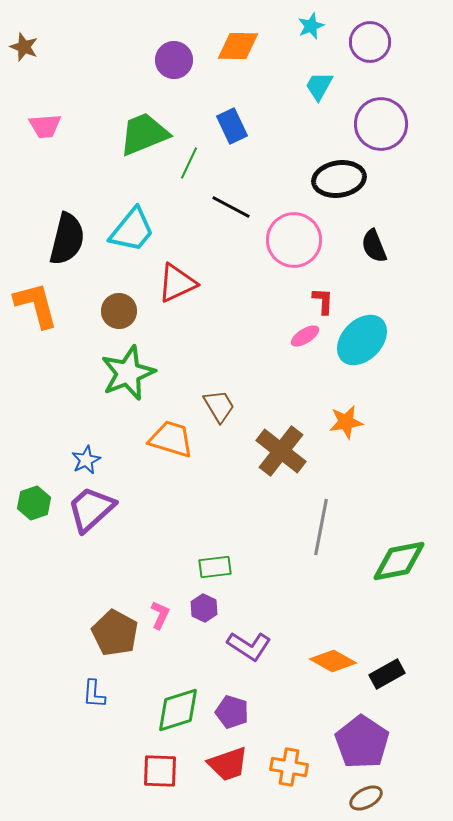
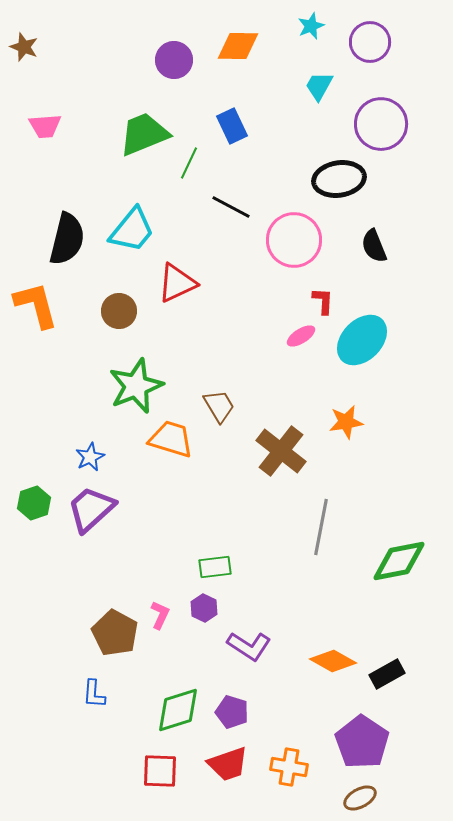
pink ellipse at (305, 336): moved 4 px left
green star at (128, 373): moved 8 px right, 13 px down
blue star at (86, 460): moved 4 px right, 3 px up
brown ellipse at (366, 798): moved 6 px left
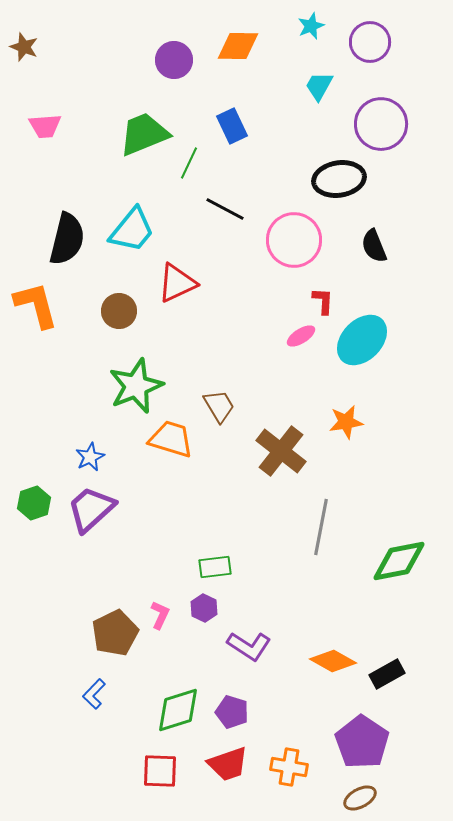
black line at (231, 207): moved 6 px left, 2 px down
brown pentagon at (115, 633): rotated 18 degrees clockwise
blue L-shape at (94, 694): rotated 40 degrees clockwise
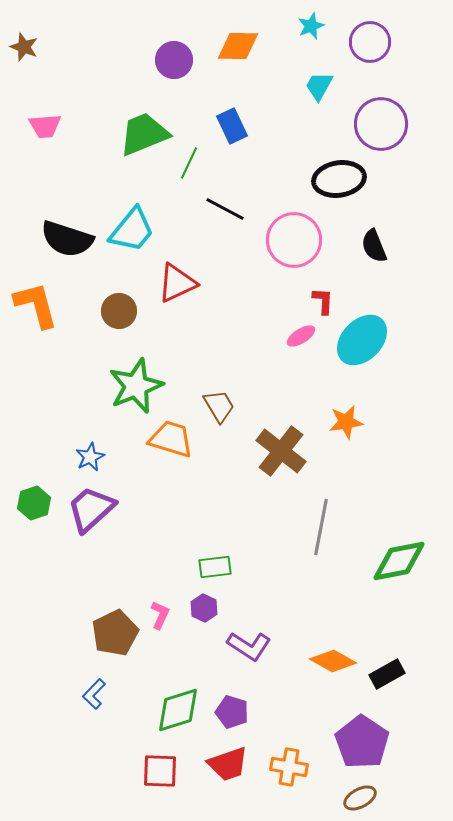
black semicircle at (67, 239): rotated 94 degrees clockwise
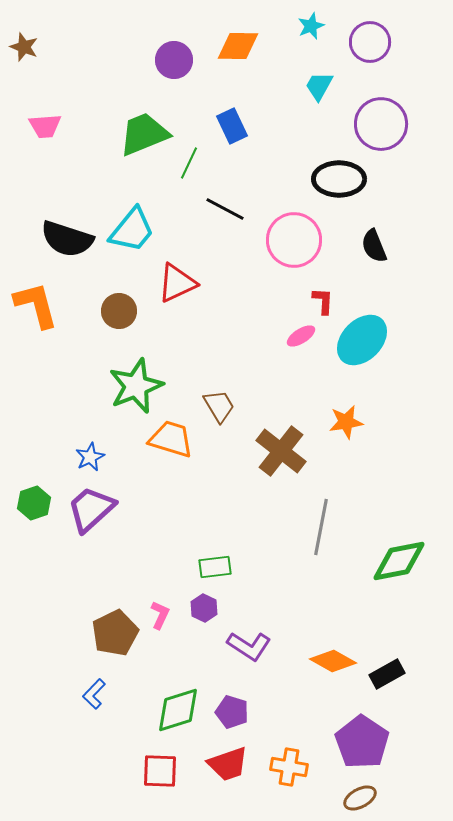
black ellipse at (339, 179): rotated 9 degrees clockwise
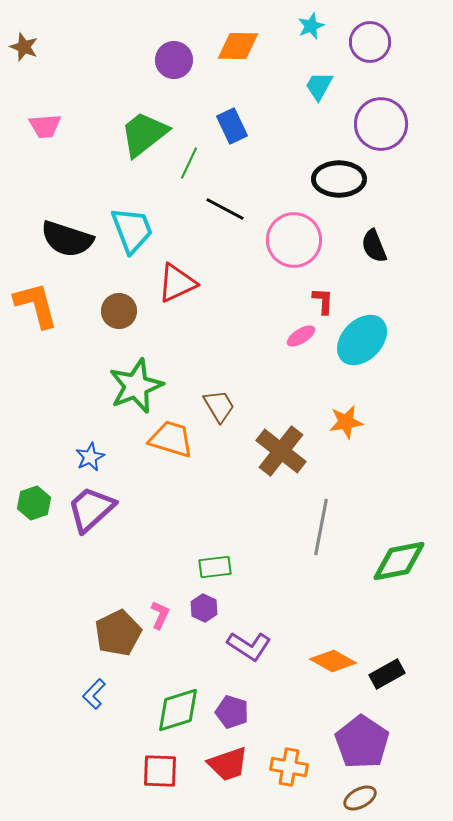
green trapezoid at (144, 134): rotated 16 degrees counterclockwise
cyan trapezoid at (132, 230): rotated 60 degrees counterclockwise
brown pentagon at (115, 633): moved 3 px right
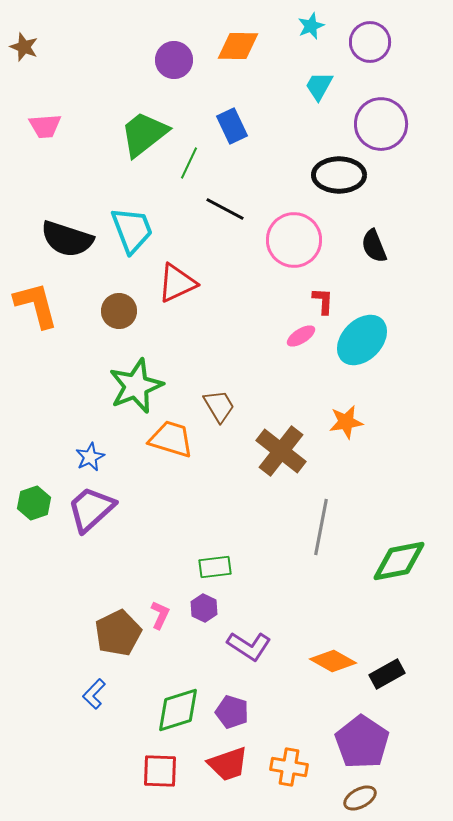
black ellipse at (339, 179): moved 4 px up
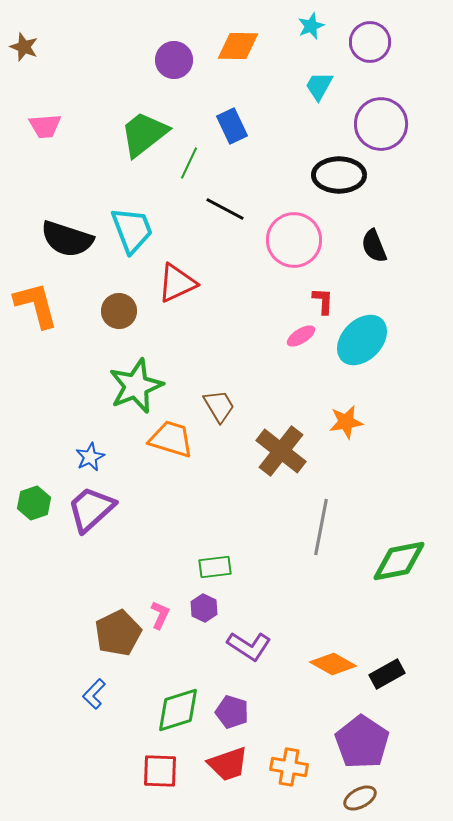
orange diamond at (333, 661): moved 3 px down
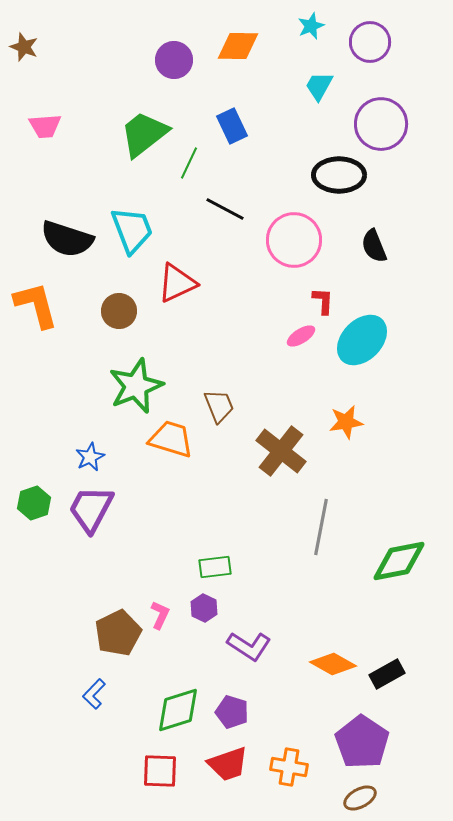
brown trapezoid at (219, 406): rotated 9 degrees clockwise
purple trapezoid at (91, 509): rotated 20 degrees counterclockwise
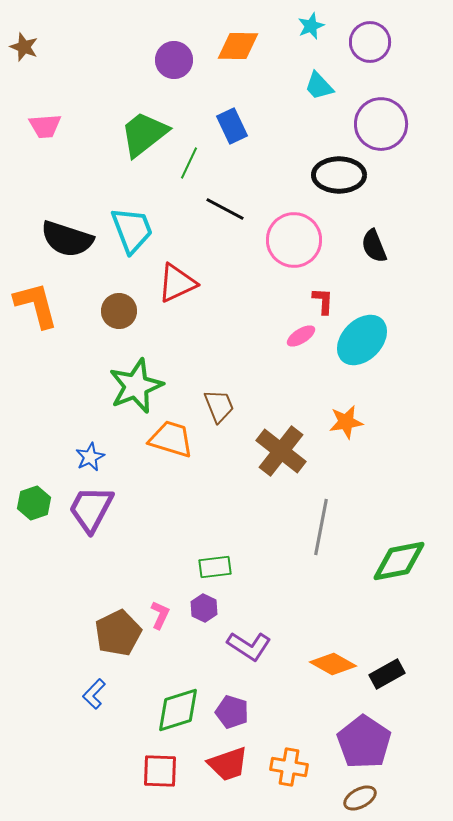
cyan trapezoid at (319, 86): rotated 72 degrees counterclockwise
purple pentagon at (362, 742): moved 2 px right
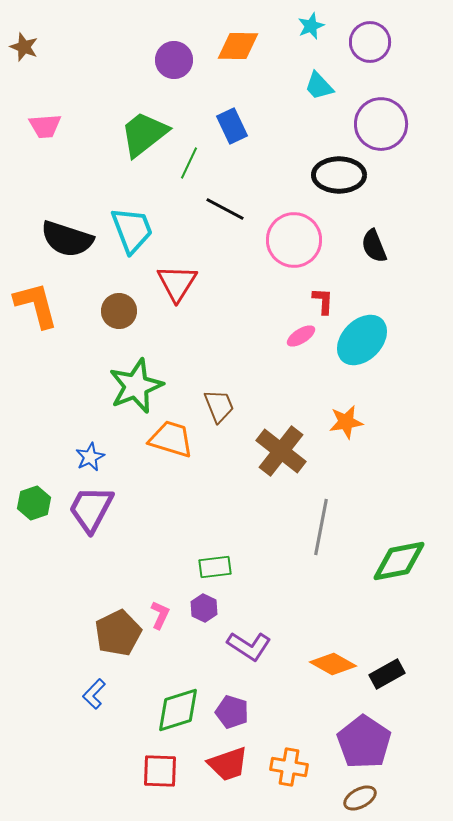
red triangle at (177, 283): rotated 33 degrees counterclockwise
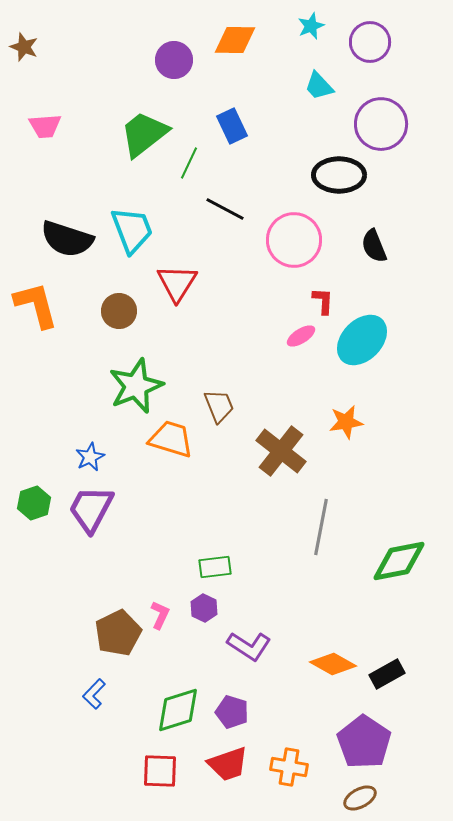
orange diamond at (238, 46): moved 3 px left, 6 px up
